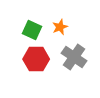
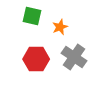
green square: moved 14 px up; rotated 12 degrees counterclockwise
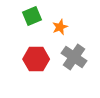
green square: rotated 36 degrees counterclockwise
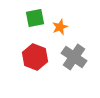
green square: moved 3 px right, 2 px down; rotated 12 degrees clockwise
red hexagon: moved 1 px left, 2 px up; rotated 20 degrees clockwise
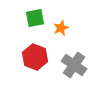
orange star: moved 1 px right, 1 px down
gray cross: moved 8 px down
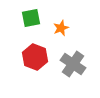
green square: moved 4 px left
gray cross: moved 1 px left, 1 px up
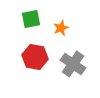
green square: moved 1 px down
red hexagon: rotated 10 degrees counterclockwise
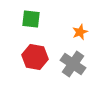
green square: rotated 18 degrees clockwise
orange star: moved 19 px right, 4 px down
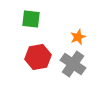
orange star: moved 2 px left, 5 px down
red hexagon: moved 3 px right; rotated 20 degrees counterclockwise
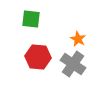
orange star: moved 2 px down; rotated 21 degrees counterclockwise
red hexagon: rotated 15 degrees clockwise
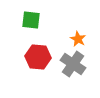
green square: moved 1 px down
